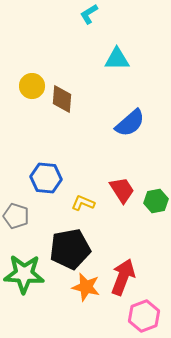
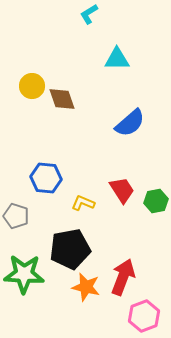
brown diamond: rotated 24 degrees counterclockwise
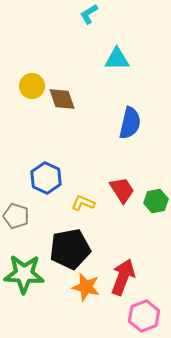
blue semicircle: rotated 36 degrees counterclockwise
blue hexagon: rotated 20 degrees clockwise
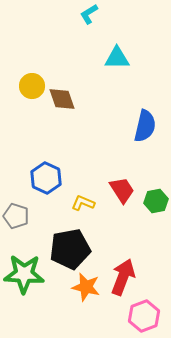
cyan triangle: moved 1 px up
blue semicircle: moved 15 px right, 3 px down
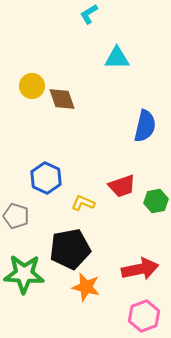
red trapezoid: moved 4 px up; rotated 104 degrees clockwise
red arrow: moved 17 px right, 8 px up; rotated 57 degrees clockwise
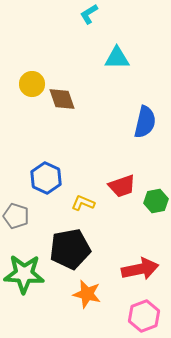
yellow circle: moved 2 px up
blue semicircle: moved 4 px up
orange star: moved 1 px right, 7 px down
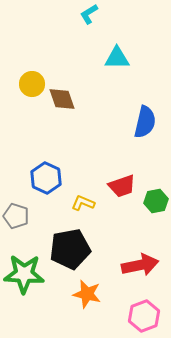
red arrow: moved 4 px up
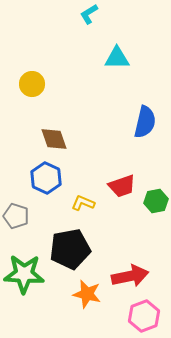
brown diamond: moved 8 px left, 40 px down
red arrow: moved 10 px left, 11 px down
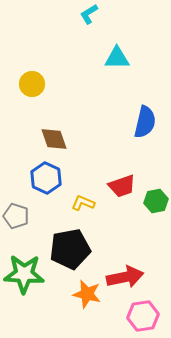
red arrow: moved 5 px left, 1 px down
pink hexagon: moved 1 px left; rotated 12 degrees clockwise
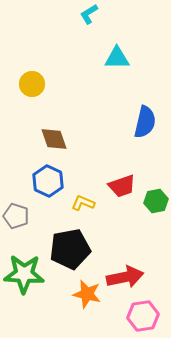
blue hexagon: moved 2 px right, 3 px down
